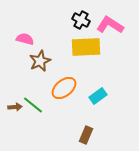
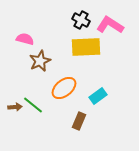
brown rectangle: moved 7 px left, 14 px up
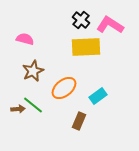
black cross: rotated 12 degrees clockwise
brown star: moved 7 px left, 10 px down
brown arrow: moved 3 px right, 2 px down
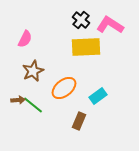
pink semicircle: rotated 102 degrees clockwise
brown arrow: moved 9 px up
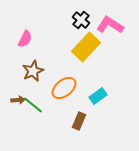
yellow rectangle: rotated 44 degrees counterclockwise
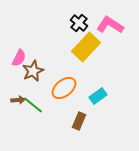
black cross: moved 2 px left, 3 px down
pink semicircle: moved 6 px left, 19 px down
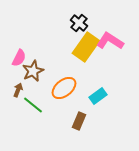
pink L-shape: moved 16 px down
yellow rectangle: rotated 8 degrees counterclockwise
brown arrow: moved 10 px up; rotated 64 degrees counterclockwise
